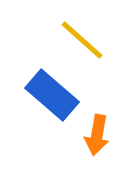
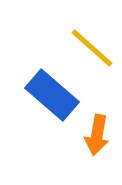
yellow line: moved 10 px right, 8 px down
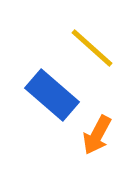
orange arrow: rotated 18 degrees clockwise
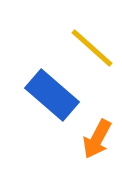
orange arrow: moved 4 px down
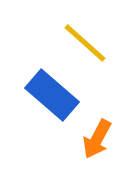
yellow line: moved 7 px left, 5 px up
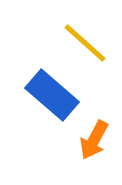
orange arrow: moved 3 px left, 1 px down
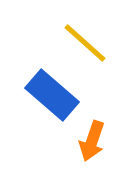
orange arrow: moved 2 px left, 1 px down; rotated 9 degrees counterclockwise
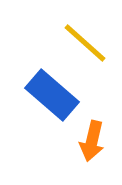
orange arrow: rotated 6 degrees counterclockwise
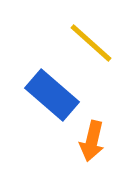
yellow line: moved 6 px right
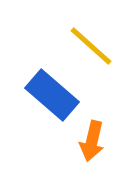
yellow line: moved 3 px down
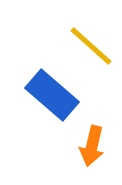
orange arrow: moved 5 px down
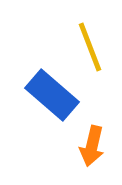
yellow line: moved 1 px left, 1 px down; rotated 27 degrees clockwise
